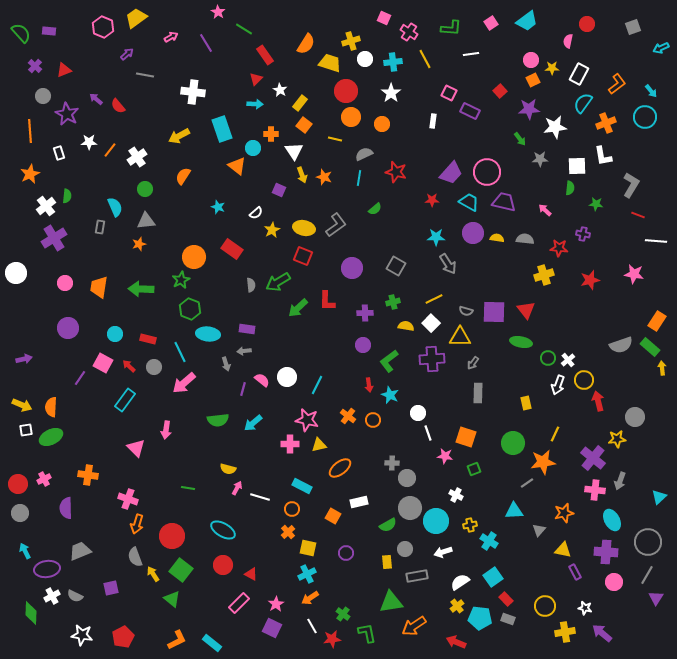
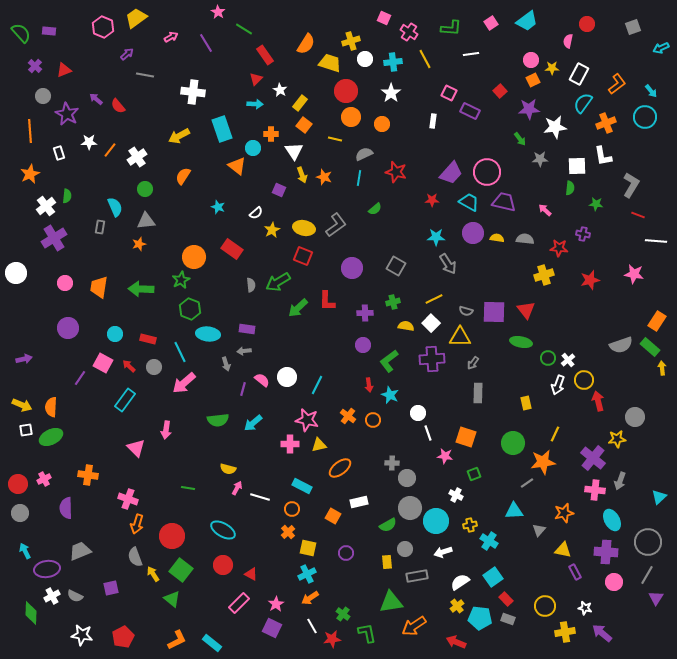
green square at (474, 469): moved 5 px down
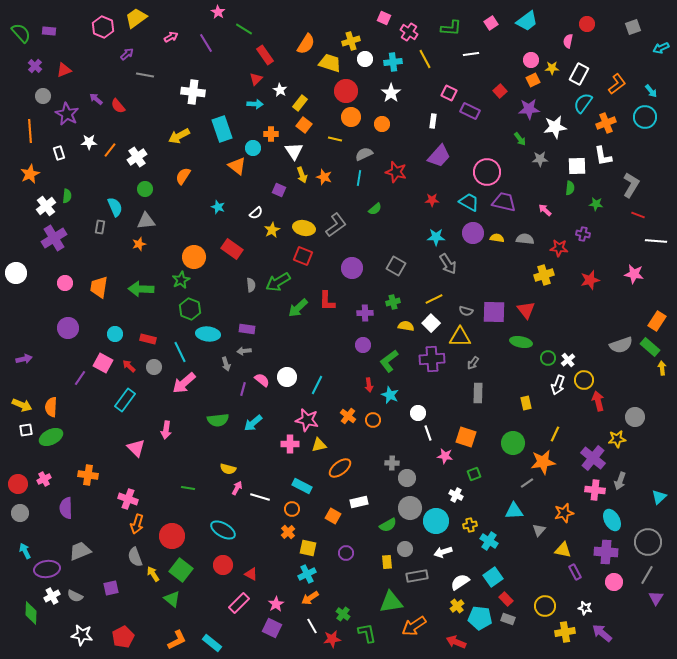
purple trapezoid at (451, 173): moved 12 px left, 17 px up
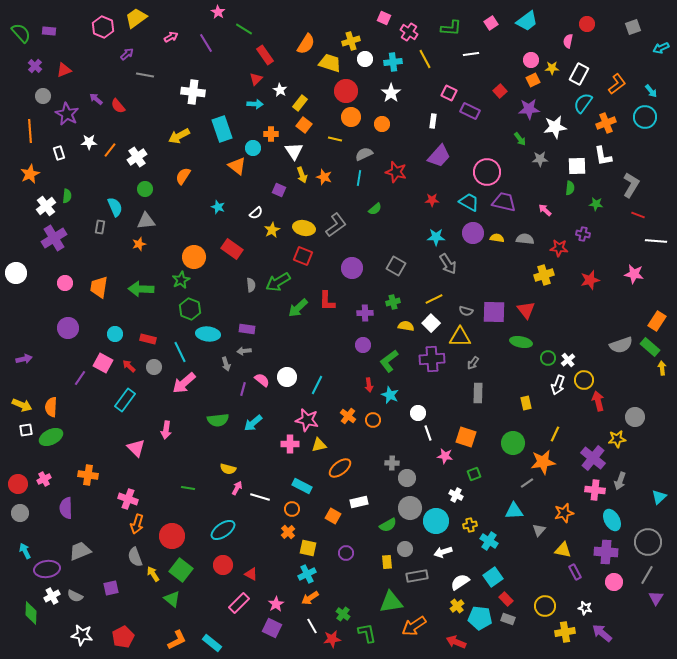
cyan ellipse at (223, 530): rotated 65 degrees counterclockwise
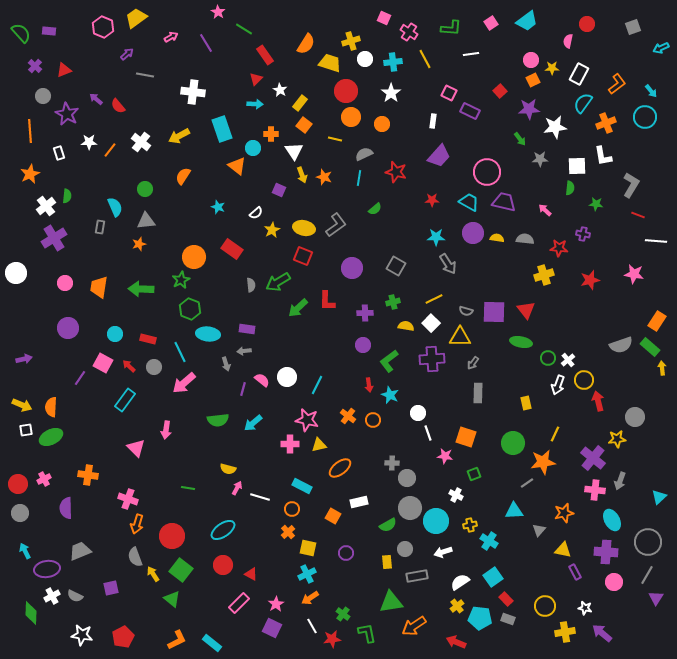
white cross at (137, 157): moved 4 px right, 15 px up; rotated 18 degrees counterclockwise
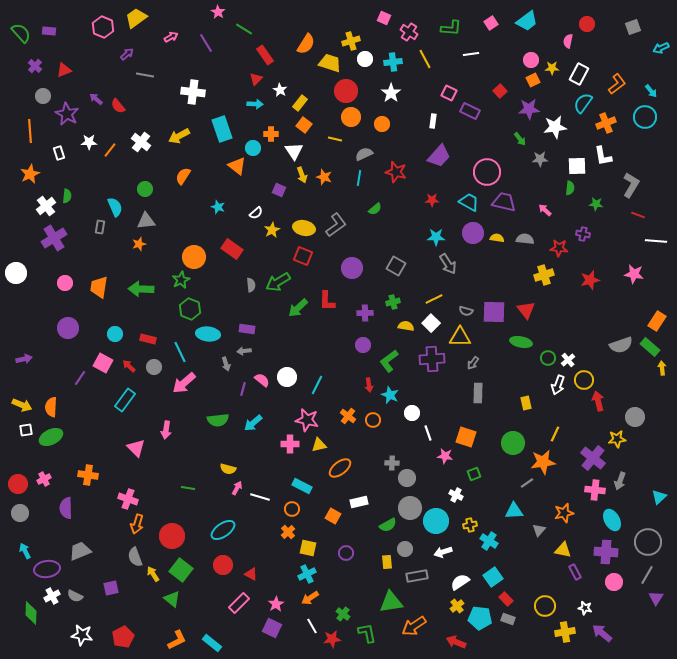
white circle at (418, 413): moved 6 px left
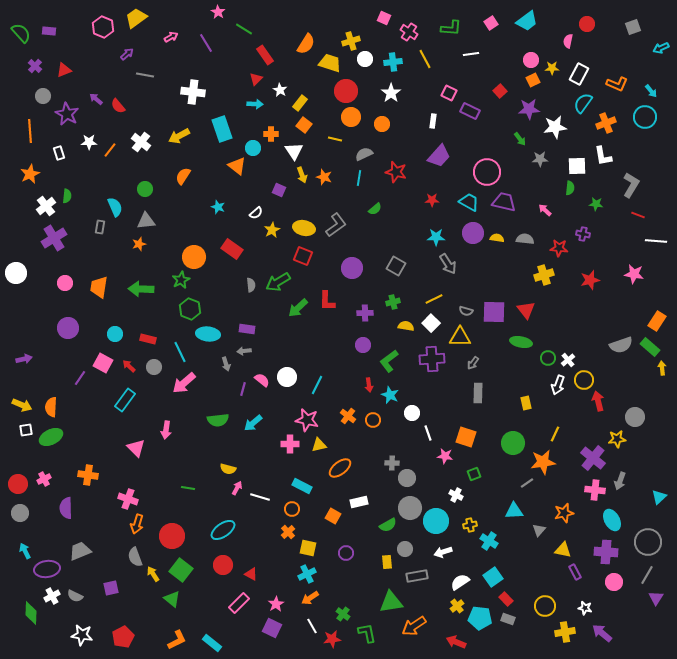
orange L-shape at (617, 84): rotated 60 degrees clockwise
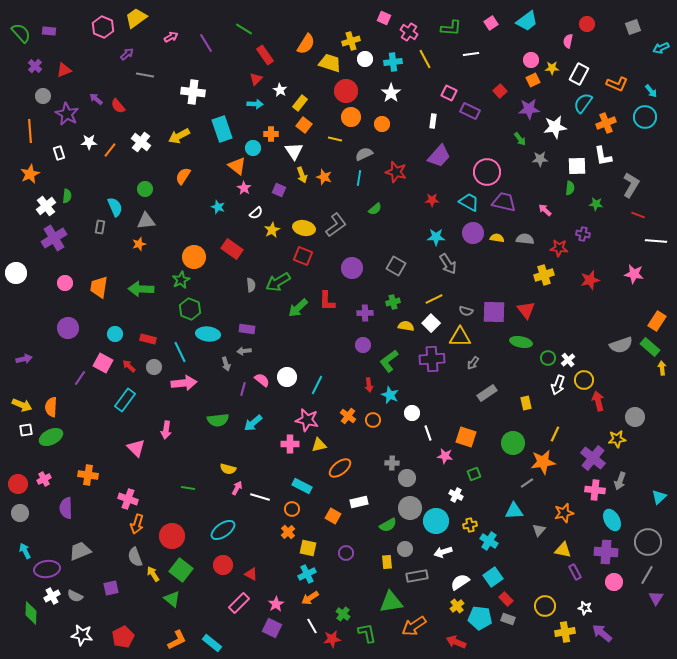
pink star at (218, 12): moved 26 px right, 176 px down
pink arrow at (184, 383): rotated 145 degrees counterclockwise
gray rectangle at (478, 393): moved 9 px right; rotated 54 degrees clockwise
